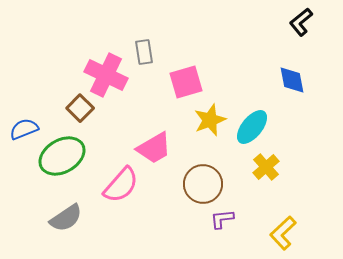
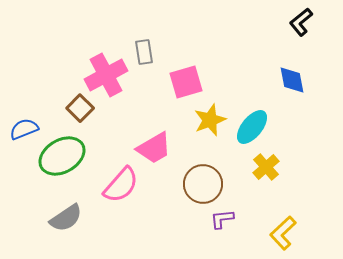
pink cross: rotated 36 degrees clockwise
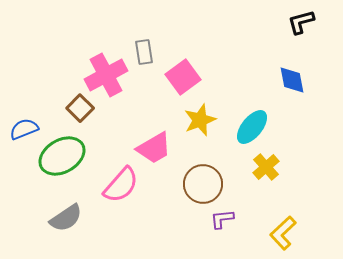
black L-shape: rotated 24 degrees clockwise
pink square: moved 3 px left, 5 px up; rotated 20 degrees counterclockwise
yellow star: moved 10 px left
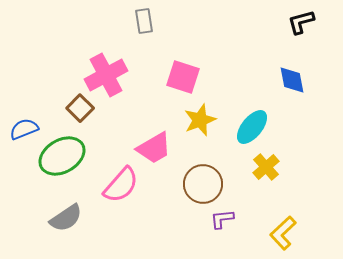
gray rectangle: moved 31 px up
pink square: rotated 36 degrees counterclockwise
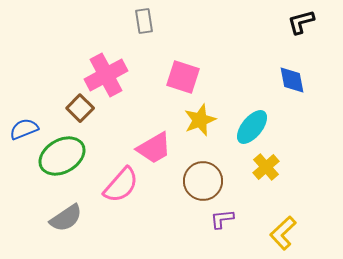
brown circle: moved 3 px up
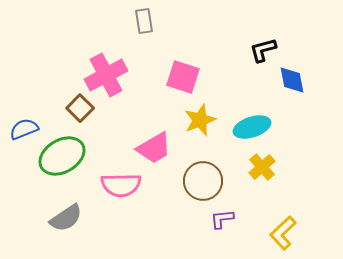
black L-shape: moved 38 px left, 28 px down
cyan ellipse: rotated 33 degrees clockwise
yellow cross: moved 4 px left
pink semicircle: rotated 48 degrees clockwise
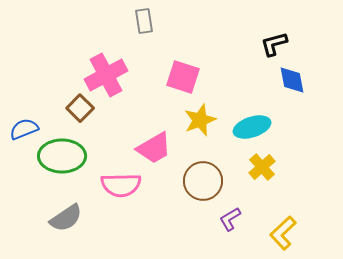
black L-shape: moved 11 px right, 6 px up
green ellipse: rotated 30 degrees clockwise
purple L-shape: moved 8 px right; rotated 25 degrees counterclockwise
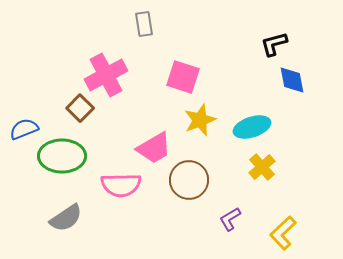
gray rectangle: moved 3 px down
brown circle: moved 14 px left, 1 px up
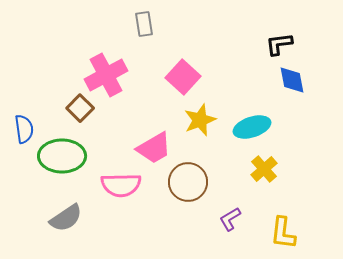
black L-shape: moved 5 px right; rotated 8 degrees clockwise
pink square: rotated 24 degrees clockwise
blue semicircle: rotated 104 degrees clockwise
yellow cross: moved 2 px right, 2 px down
brown circle: moved 1 px left, 2 px down
yellow L-shape: rotated 40 degrees counterclockwise
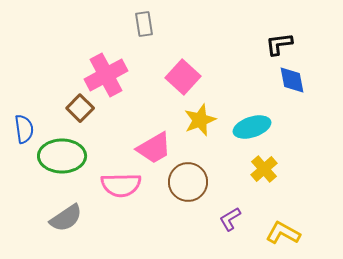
yellow L-shape: rotated 112 degrees clockwise
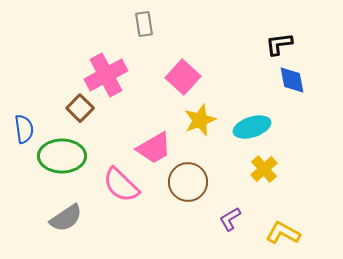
pink semicircle: rotated 45 degrees clockwise
